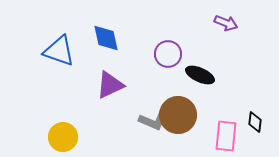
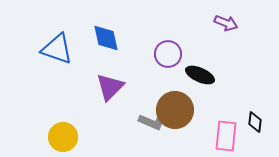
blue triangle: moved 2 px left, 2 px up
purple triangle: moved 2 px down; rotated 20 degrees counterclockwise
brown circle: moved 3 px left, 5 px up
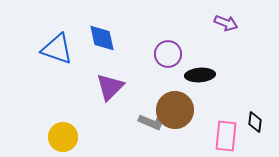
blue diamond: moved 4 px left
black ellipse: rotated 28 degrees counterclockwise
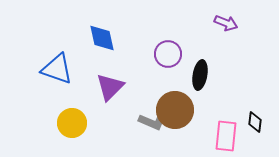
blue triangle: moved 20 px down
black ellipse: rotated 76 degrees counterclockwise
yellow circle: moved 9 px right, 14 px up
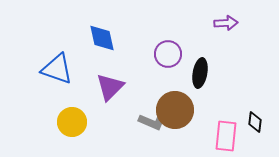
purple arrow: rotated 25 degrees counterclockwise
black ellipse: moved 2 px up
yellow circle: moved 1 px up
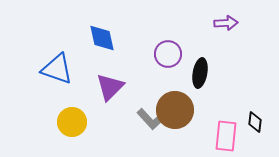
gray L-shape: moved 2 px left, 2 px up; rotated 24 degrees clockwise
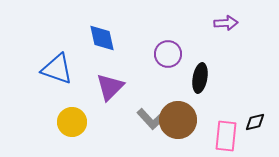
black ellipse: moved 5 px down
brown circle: moved 3 px right, 10 px down
black diamond: rotated 70 degrees clockwise
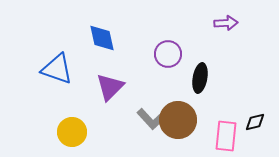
yellow circle: moved 10 px down
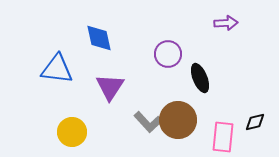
blue diamond: moved 3 px left
blue triangle: rotated 12 degrees counterclockwise
black ellipse: rotated 32 degrees counterclockwise
purple triangle: rotated 12 degrees counterclockwise
gray L-shape: moved 3 px left, 3 px down
pink rectangle: moved 3 px left, 1 px down
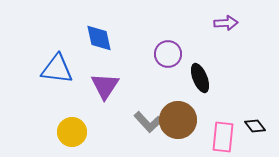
purple triangle: moved 5 px left, 1 px up
black diamond: moved 4 px down; rotated 65 degrees clockwise
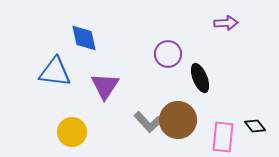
blue diamond: moved 15 px left
blue triangle: moved 2 px left, 3 px down
